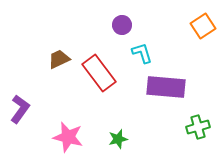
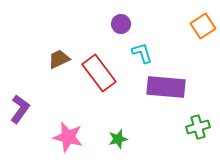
purple circle: moved 1 px left, 1 px up
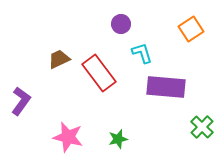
orange square: moved 12 px left, 3 px down
purple L-shape: moved 1 px right, 8 px up
green cross: moved 4 px right; rotated 30 degrees counterclockwise
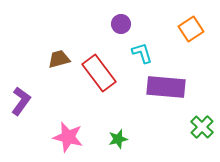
brown trapezoid: rotated 10 degrees clockwise
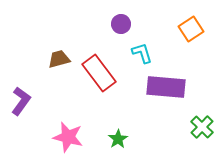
green star: rotated 18 degrees counterclockwise
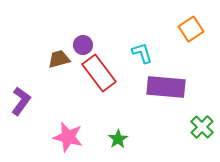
purple circle: moved 38 px left, 21 px down
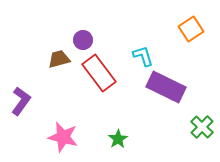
purple circle: moved 5 px up
cyan L-shape: moved 1 px right, 3 px down
purple rectangle: rotated 21 degrees clockwise
pink star: moved 5 px left
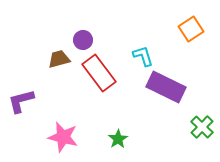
purple L-shape: rotated 140 degrees counterclockwise
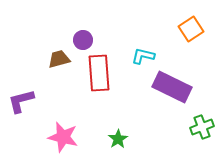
cyan L-shape: rotated 60 degrees counterclockwise
red rectangle: rotated 33 degrees clockwise
purple rectangle: moved 6 px right
green cross: rotated 25 degrees clockwise
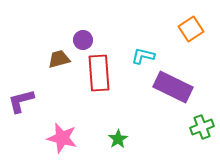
purple rectangle: moved 1 px right
pink star: moved 1 px left, 1 px down
